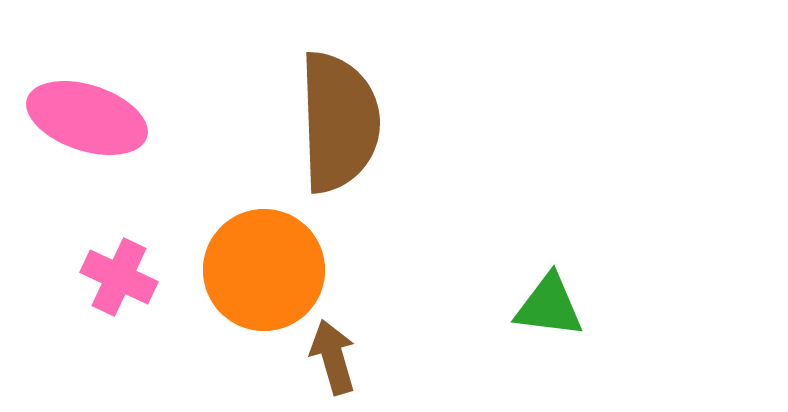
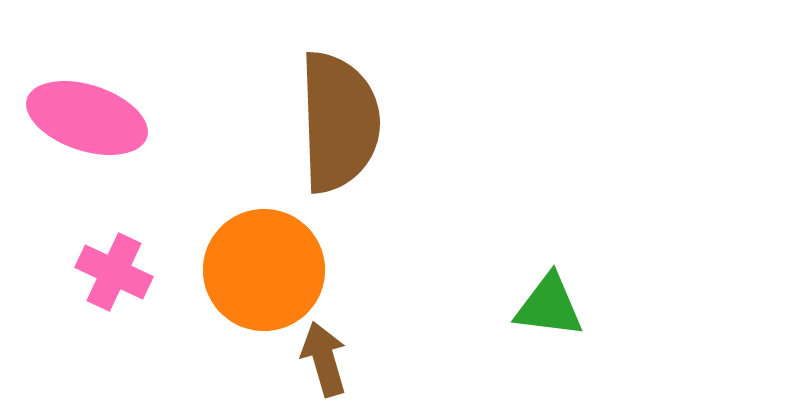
pink cross: moved 5 px left, 5 px up
brown arrow: moved 9 px left, 2 px down
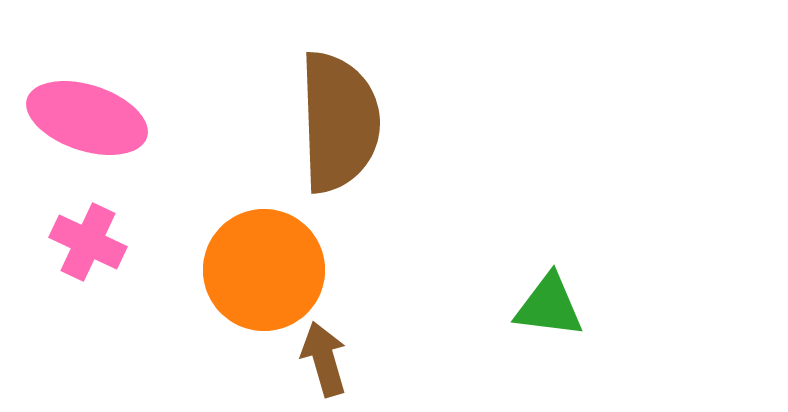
pink cross: moved 26 px left, 30 px up
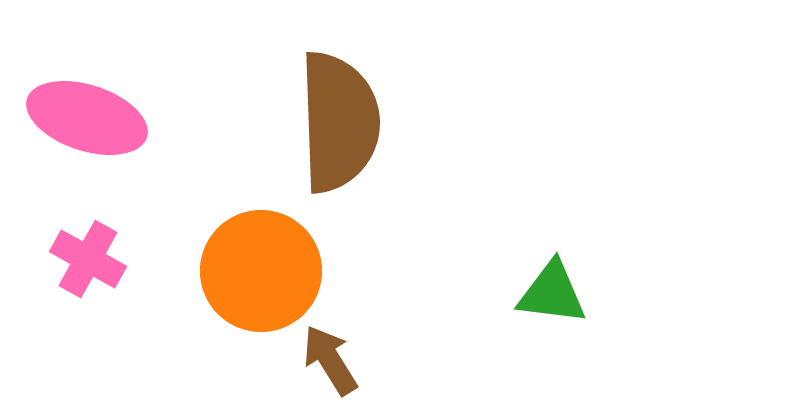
pink cross: moved 17 px down; rotated 4 degrees clockwise
orange circle: moved 3 px left, 1 px down
green triangle: moved 3 px right, 13 px up
brown arrow: moved 6 px right, 1 px down; rotated 16 degrees counterclockwise
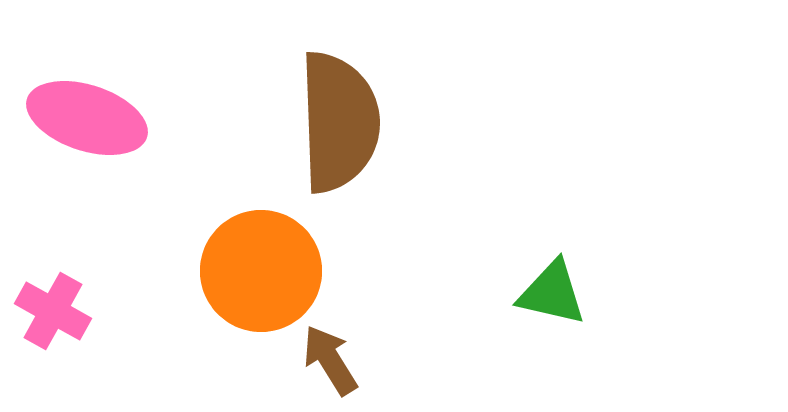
pink cross: moved 35 px left, 52 px down
green triangle: rotated 6 degrees clockwise
